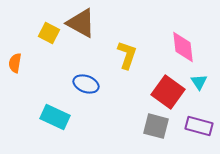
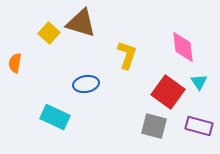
brown triangle: rotated 12 degrees counterclockwise
yellow square: rotated 15 degrees clockwise
blue ellipse: rotated 30 degrees counterclockwise
gray square: moved 2 px left
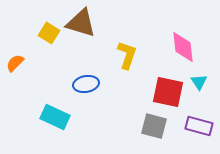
yellow square: rotated 10 degrees counterclockwise
orange semicircle: rotated 36 degrees clockwise
red square: rotated 24 degrees counterclockwise
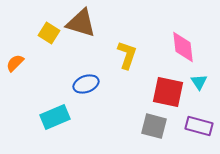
blue ellipse: rotated 10 degrees counterclockwise
cyan rectangle: rotated 48 degrees counterclockwise
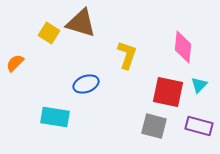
pink diamond: rotated 12 degrees clockwise
cyan triangle: moved 3 px down; rotated 18 degrees clockwise
cyan rectangle: rotated 32 degrees clockwise
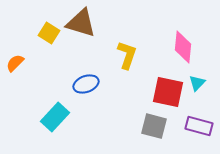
cyan triangle: moved 2 px left, 2 px up
cyan rectangle: rotated 56 degrees counterclockwise
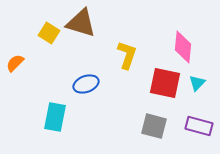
red square: moved 3 px left, 9 px up
cyan rectangle: rotated 32 degrees counterclockwise
